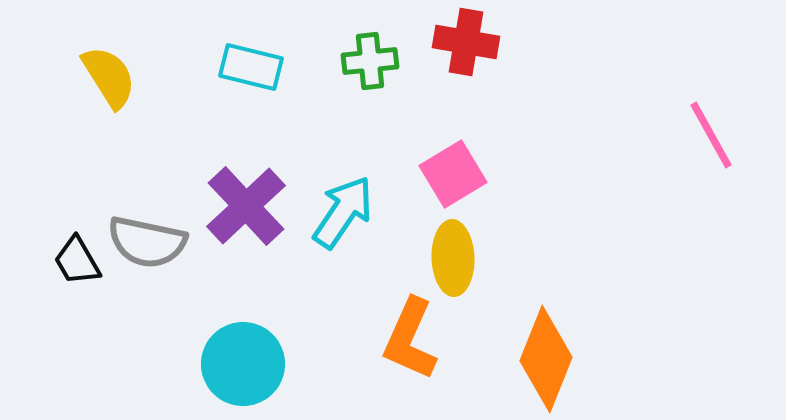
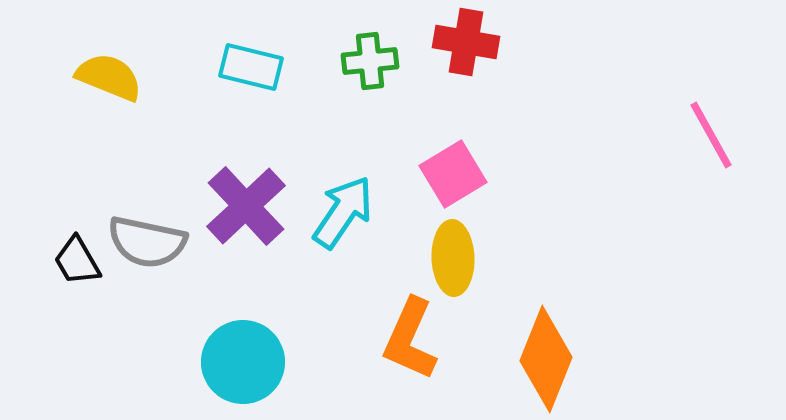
yellow semicircle: rotated 36 degrees counterclockwise
cyan circle: moved 2 px up
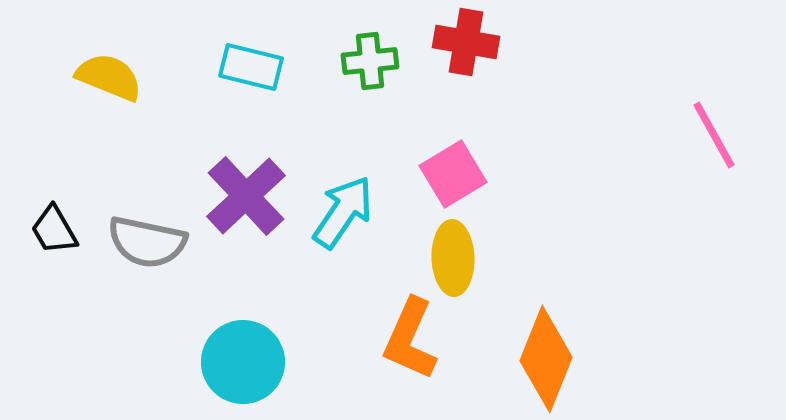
pink line: moved 3 px right
purple cross: moved 10 px up
black trapezoid: moved 23 px left, 31 px up
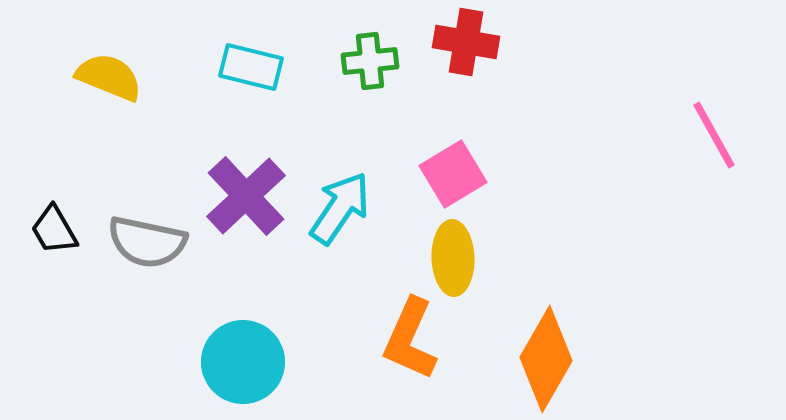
cyan arrow: moved 3 px left, 4 px up
orange diamond: rotated 8 degrees clockwise
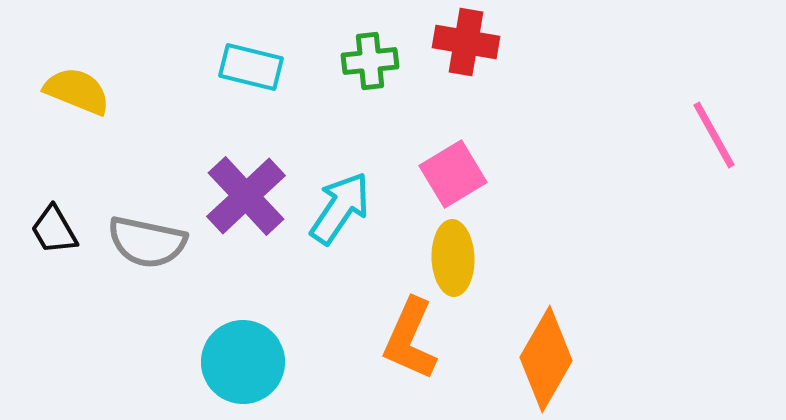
yellow semicircle: moved 32 px left, 14 px down
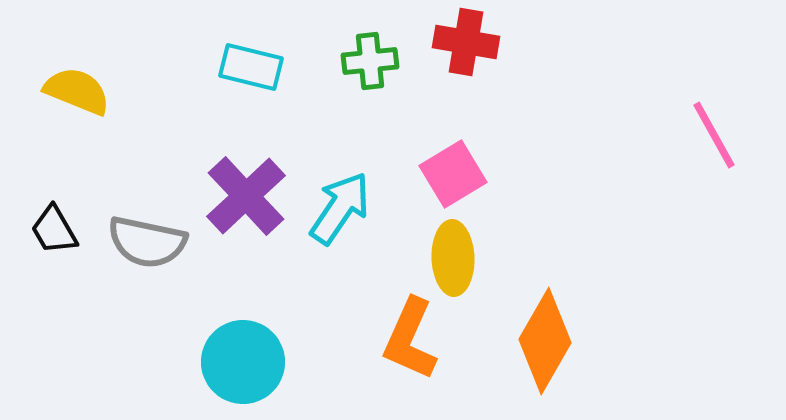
orange diamond: moved 1 px left, 18 px up
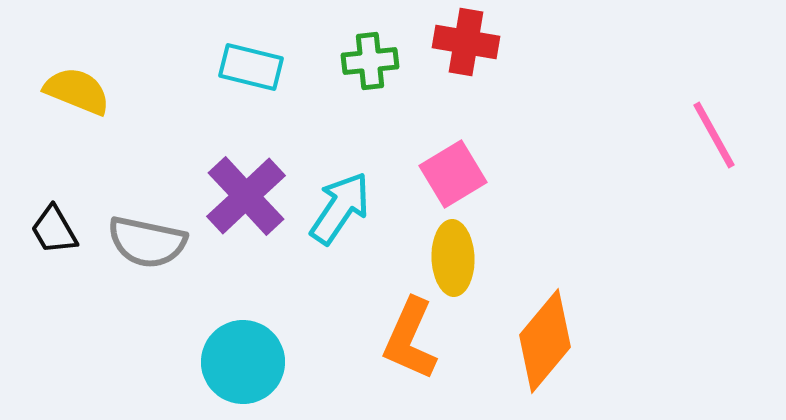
orange diamond: rotated 10 degrees clockwise
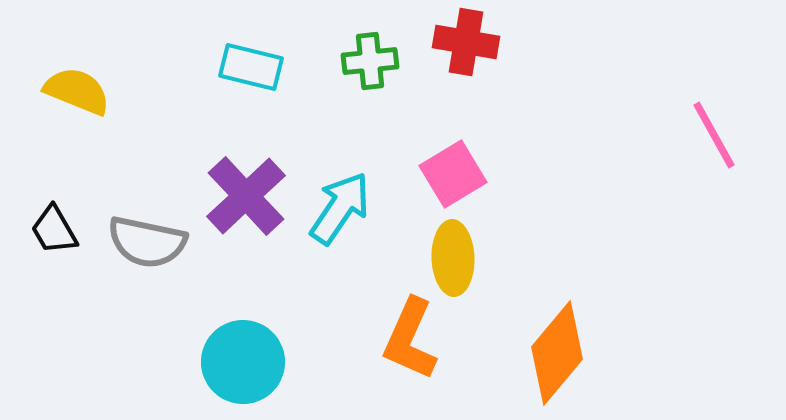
orange diamond: moved 12 px right, 12 px down
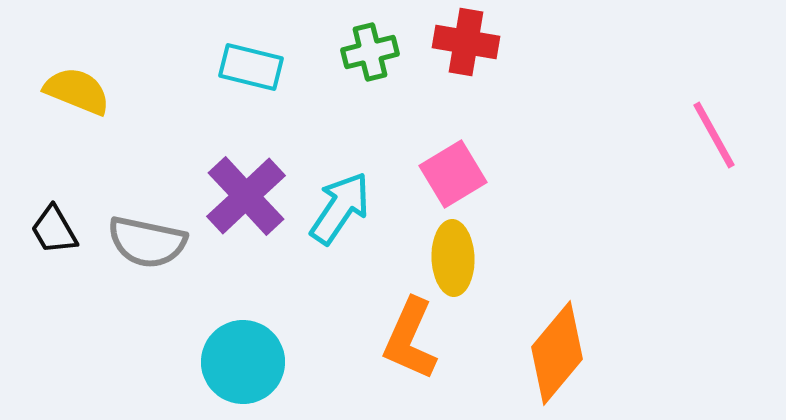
green cross: moved 9 px up; rotated 8 degrees counterclockwise
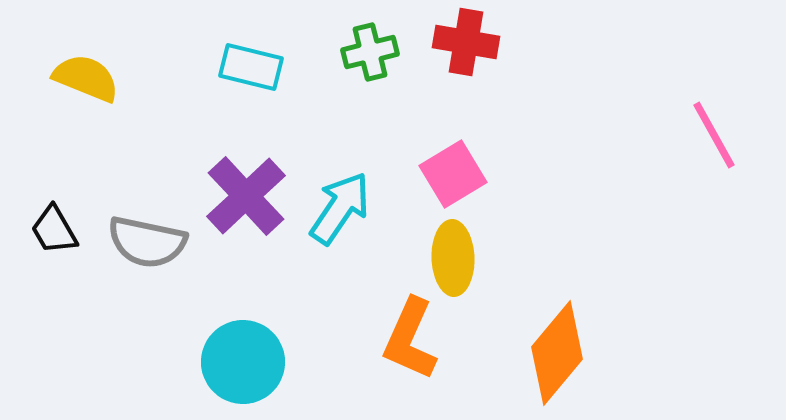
yellow semicircle: moved 9 px right, 13 px up
